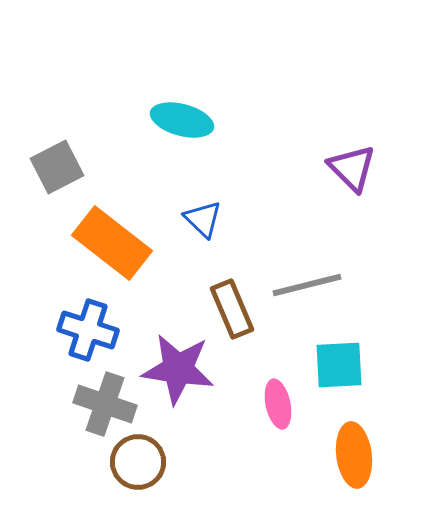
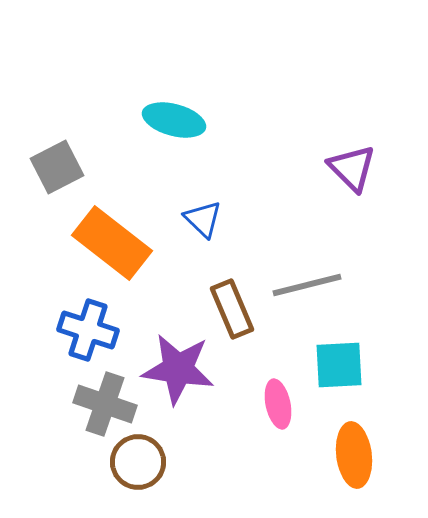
cyan ellipse: moved 8 px left
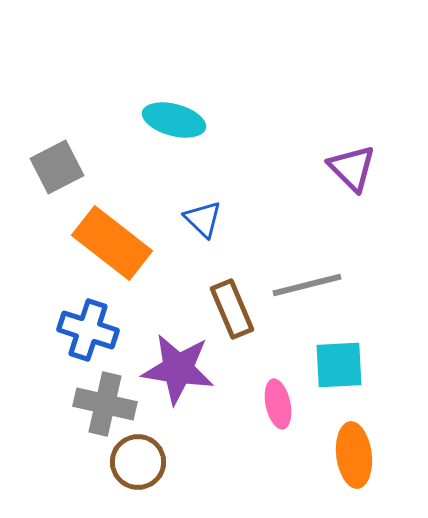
gray cross: rotated 6 degrees counterclockwise
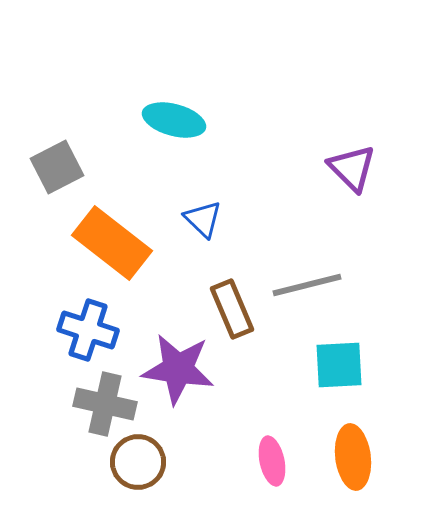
pink ellipse: moved 6 px left, 57 px down
orange ellipse: moved 1 px left, 2 px down
